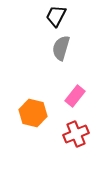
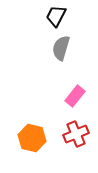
orange hexagon: moved 1 px left, 25 px down
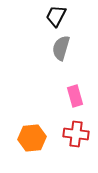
pink rectangle: rotated 55 degrees counterclockwise
red cross: rotated 30 degrees clockwise
orange hexagon: rotated 20 degrees counterclockwise
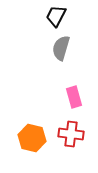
pink rectangle: moved 1 px left, 1 px down
red cross: moved 5 px left
orange hexagon: rotated 20 degrees clockwise
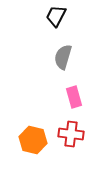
gray semicircle: moved 2 px right, 9 px down
orange hexagon: moved 1 px right, 2 px down
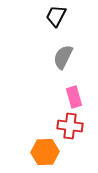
gray semicircle: rotated 10 degrees clockwise
red cross: moved 1 px left, 8 px up
orange hexagon: moved 12 px right, 12 px down; rotated 16 degrees counterclockwise
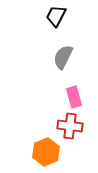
orange hexagon: moved 1 px right; rotated 20 degrees counterclockwise
